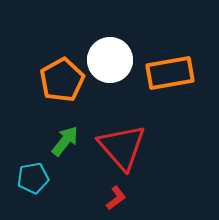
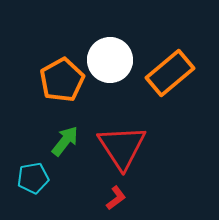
orange rectangle: rotated 30 degrees counterclockwise
red triangle: rotated 8 degrees clockwise
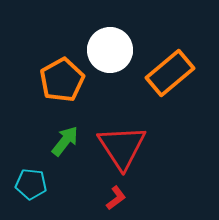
white circle: moved 10 px up
cyan pentagon: moved 2 px left, 6 px down; rotated 16 degrees clockwise
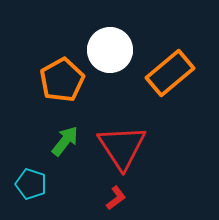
cyan pentagon: rotated 12 degrees clockwise
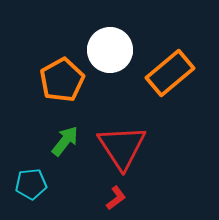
cyan pentagon: rotated 24 degrees counterclockwise
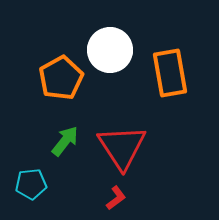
orange rectangle: rotated 60 degrees counterclockwise
orange pentagon: moved 1 px left, 2 px up
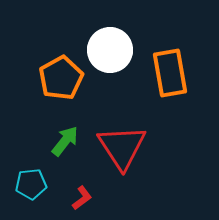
red L-shape: moved 34 px left
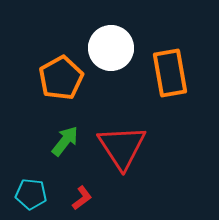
white circle: moved 1 px right, 2 px up
cyan pentagon: moved 10 px down; rotated 12 degrees clockwise
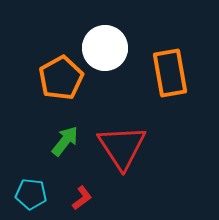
white circle: moved 6 px left
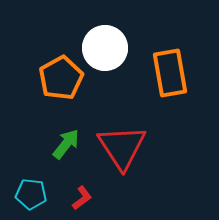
green arrow: moved 1 px right, 3 px down
